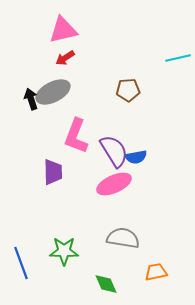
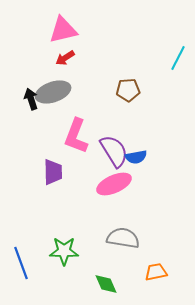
cyan line: rotated 50 degrees counterclockwise
gray ellipse: rotated 8 degrees clockwise
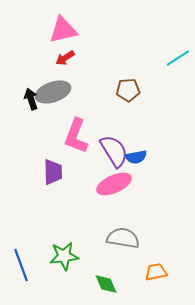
cyan line: rotated 30 degrees clockwise
green star: moved 5 px down; rotated 8 degrees counterclockwise
blue line: moved 2 px down
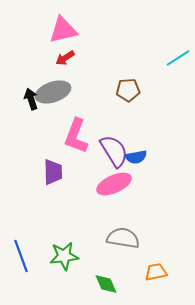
blue line: moved 9 px up
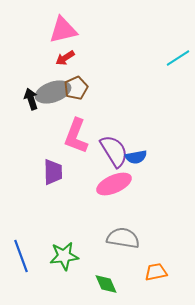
brown pentagon: moved 52 px left, 2 px up; rotated 20 degrees counterclockwise
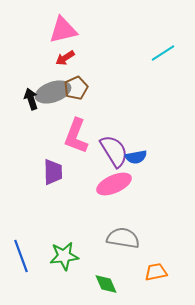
cyan line: moved 15 px left, 5 px up
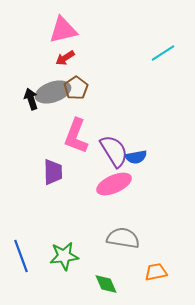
brown pentagon: rotated 10 degrees counterclockwise
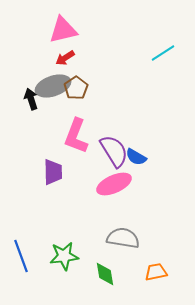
gray ellipse: moved 6 px up
blue semicircle: rotated 40 degrees clockwise
green diamond: moved 1 px left, 10 px up; rotated 15 degrees clockwise
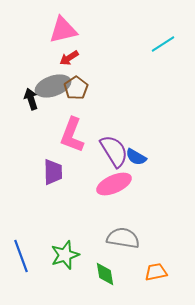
cyan line: moved 9 px up
red arrow: moved 4 px right
pink L-shape: moved 4 px left, 1 px up
green star: moved 1 px right, 1 px up; rotated 12 degrees counterclockwise
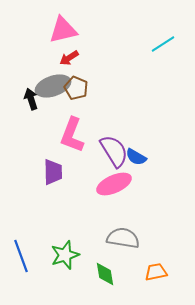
brown pentagon: rotated 15 degrees counterclockwise
